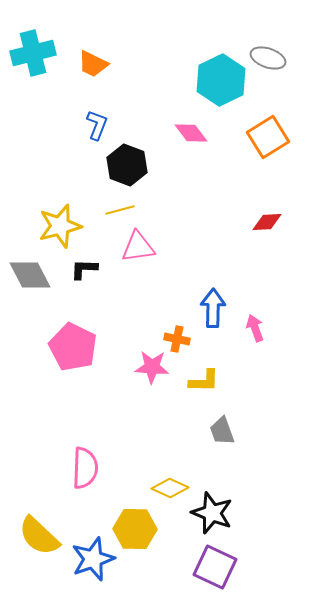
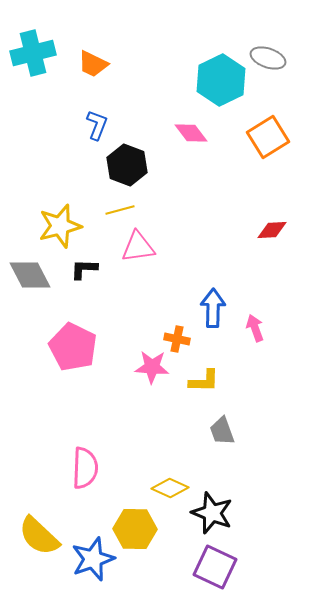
red diamond: moved 5 px right, 8 px down
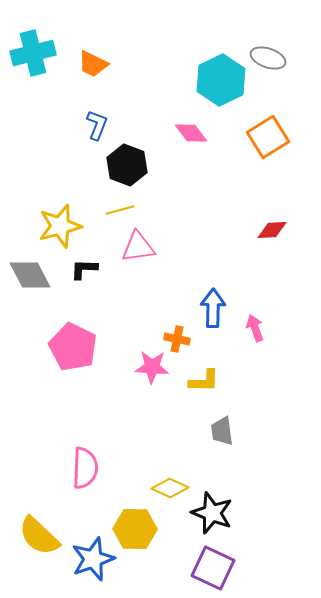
gray trapezoid: rotated 12 degrees clockwise
purple square: moved 2 px left, 1 px down
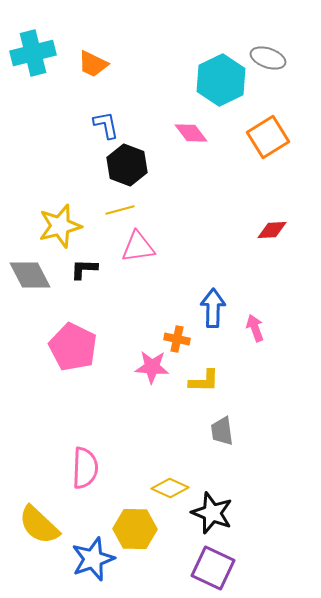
blue L-shape: moved 9 px right; rotated 32 degrees counterclockwise
yellow semicircle: moved 11 px up
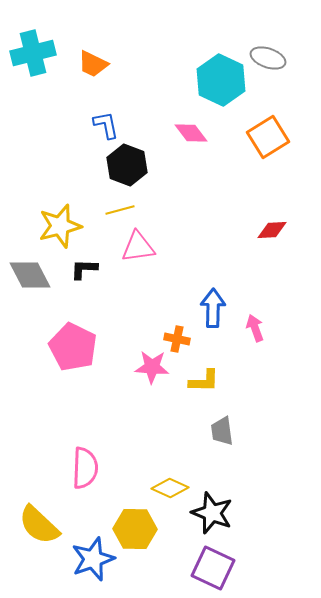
cyan hexagon: rotated 9 degrees counterclockwise
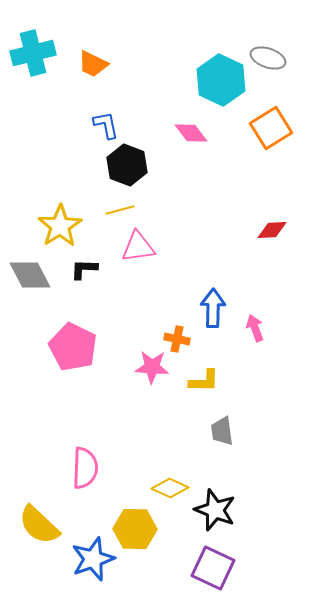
orange square: moved 3 px right, 9 px up
yellow star: rotated 18 degrees counterclockwise
black star: moved 3 px right, 3 px up
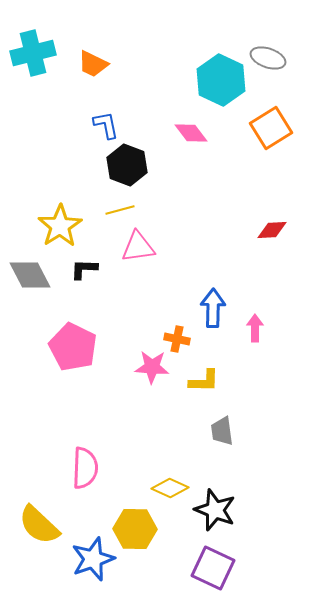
pink arrow: rotated 20 degrees clockwise
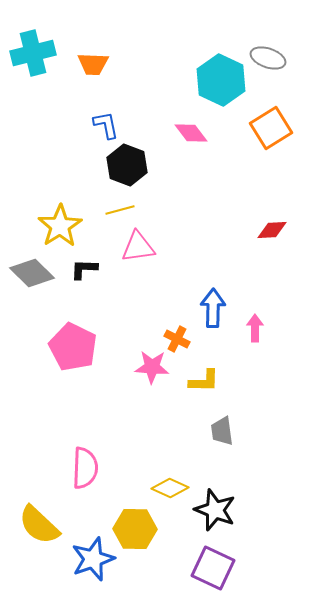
orange trapezoid: rotated 24 degrees counterclockwise
gray diamond: moved 2 px right, 2 px up; rotated 18 degrees counterclockwise
orange cross: rotated 15 degrees clockwise
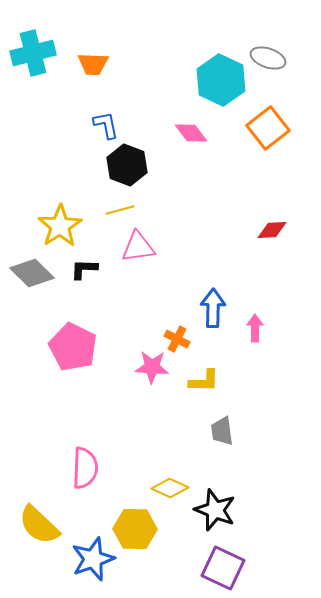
orange square: moved 3 px left; rotated 6 degrees counterclockwise
purple square: moved 10 px right
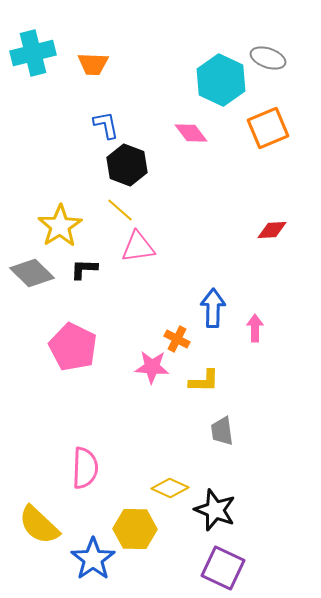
orange square: rotated 15 degrees clockwise
yellow line: rotated 56 degrees clockwise
blue star: rotated 15 degrees counterclockwise
